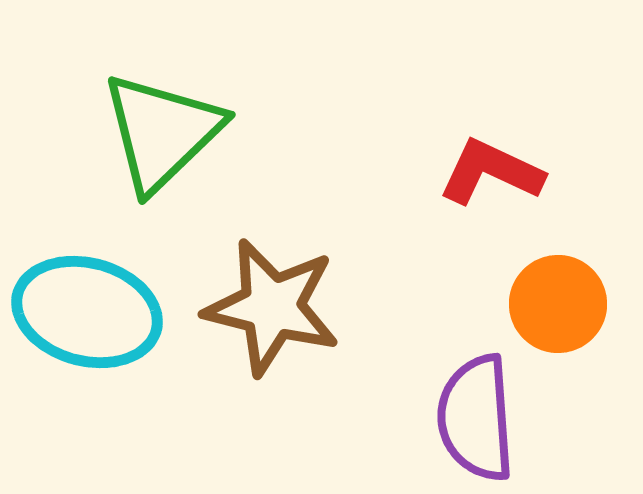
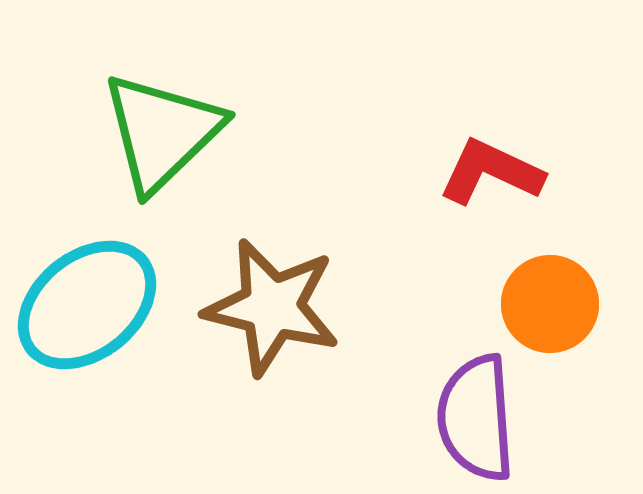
orange circle: moved 8 px left
cyan ellipse: moved 7 px up; rotated 54 degrees counterclockwise
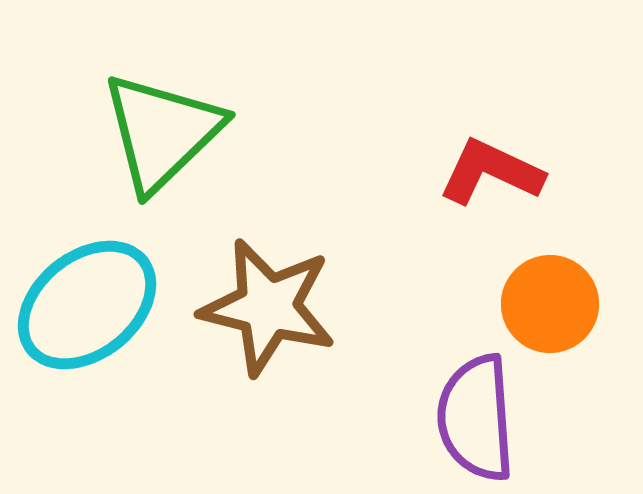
brown star: moved 4 px left
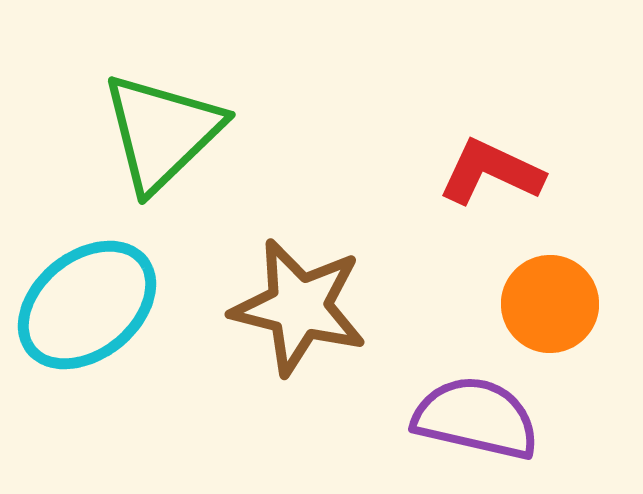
brown star: moved 31 px right
purple semicircle: rotated 107 degrees clockwise
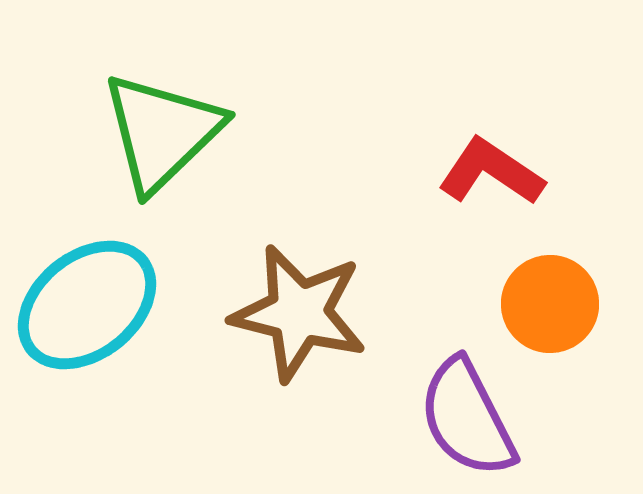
red L-shape: rotated 9 degrees clockwise
brown star: moved 6 px down
purple semicircle: moved 9 px left; rotated 130 degrees counterclockwise
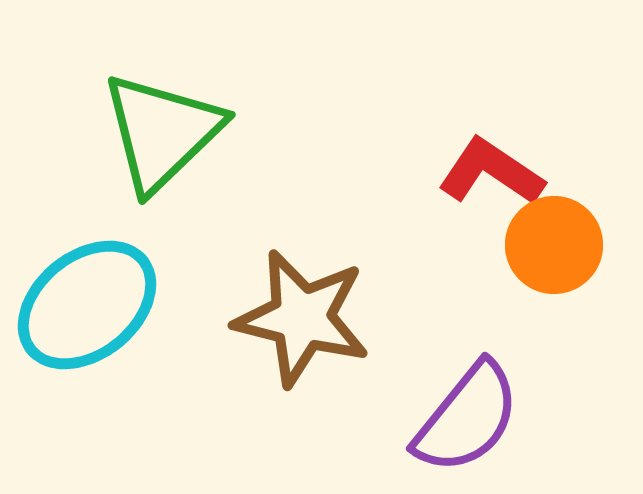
orange circle: moved 4 px right, 59 px up
brown star: moved 3 px right, 5 px down
purple semicircle: rotated 114 degrees counterclockwise
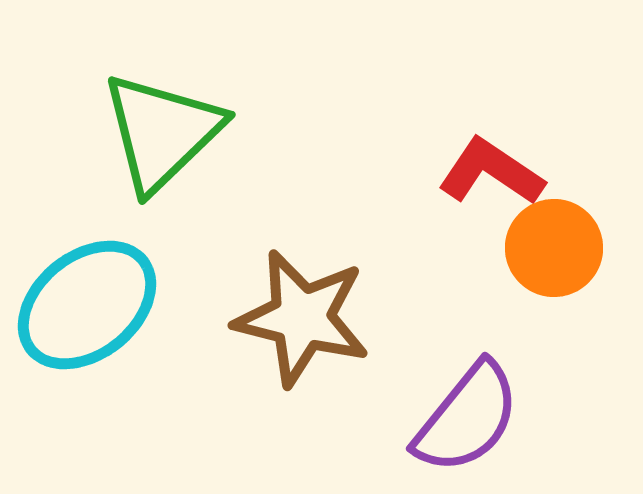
orange circle: moved 3 px down
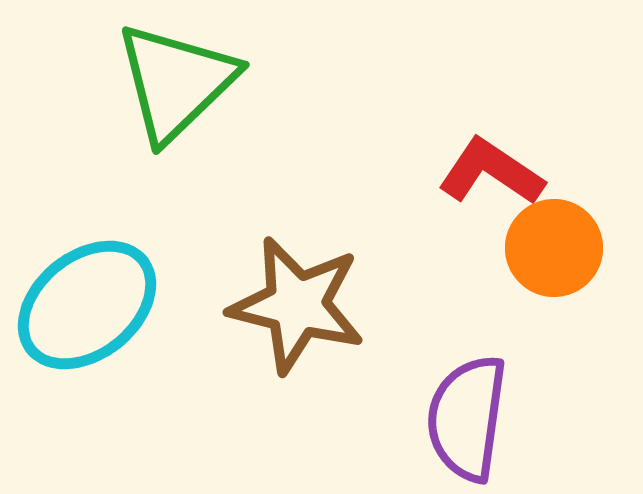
green triangle: moved 14 px right, 50 px up
brown star: moved 5 px left, 13 px up
purple semicircle: rotated 149 degrees clockwise
